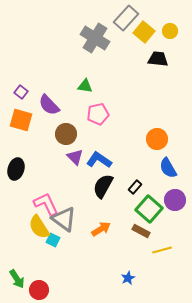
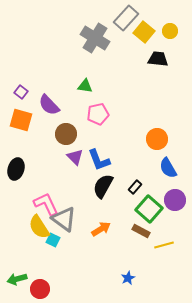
blue L-shape: rotated 145 degrees counterclockwise
yellow line: moved 2 px right, 5 px up
green arrow: rotated 108 degrees clockwise
red circle: moved 1 px right, 1 px up
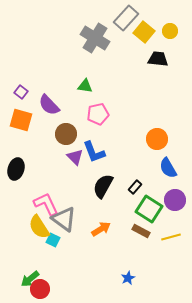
blue L-shape: moved 5 px left, 8 px up
green square: rotated 8 degrees counterclockwise
yellow line: moved 7 px right, 8 px up
green arrow: moved 13 px right; rotated 24 degrees counterclockwise
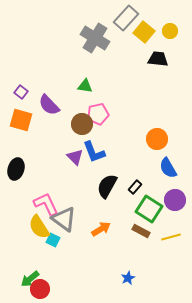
brown circle: moved 16 px right, 10 px up
black semicircle: moved 4 px right
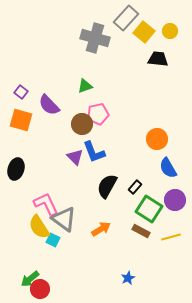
gray cross: rotated 16 degrees counterclockwise
green triangle: rotated 28 degrees counterclockwise
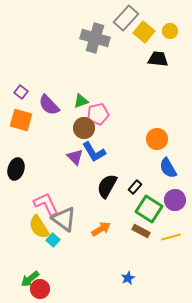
green triangle: moved 4 px left, 15 px down
brown circle: moved 2 px right, 4 px down
blue L-shape: rotated 10 degrees counterclockwise
cyan square: rotated 16 degrees clockwise
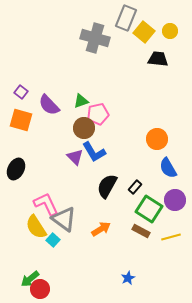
gray rectangle: rotated 20 degrees counterclockwise
black ellipse: rotated 10 degrees clockwise
yellow semicircle: moved 3 px left
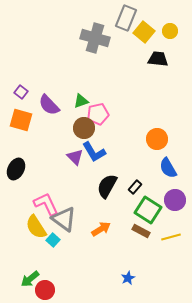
green square: moved 1 px left, 1 px down
red circle: moved 5 px right, 1 px down
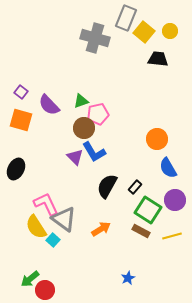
yellow line: moved 1 px right, 1 px up
